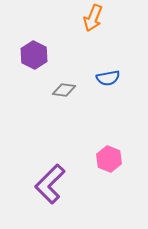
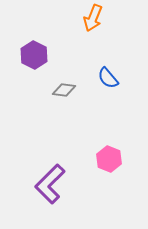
blue semicircle: rotated 60 degrees clockwise
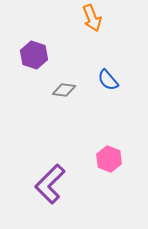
orange arrow: moved 1 px left; rotated 44 degrees counterclockwise
purple hexagon: rotated 8 degrees counterclockwise
blue semicircle: moved 2 px down
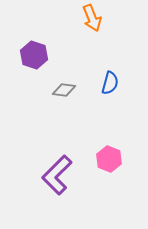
blue semicircle: moved 2 px right, 3 px down; rotated 125 degrees counterclockwise
purple L-shape: moved 7 px right, 9 px up
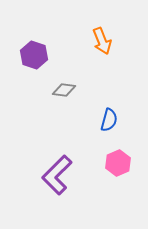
orange arrow: moved 10 px right, 23 px down
blue semicircle: moved 1 px left, 37 px down
pink hexagon: moved 9 px right, 4 px down; rotated 15 degrees clockwise
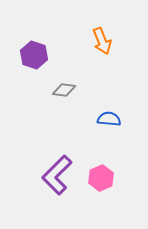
blue semicircle: moved 1 px up; rotated 100 degrees counterclockwise
pink hexagon: moved 17 px left, 15 px down
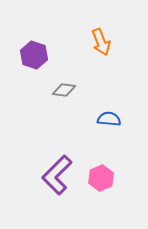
orange arrow: moved 1 px left, 1 px down
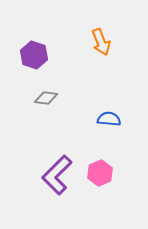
gray diamond: moved 18 px left, 8 px down
pink hexagon: moved 1 px left, 5 px up
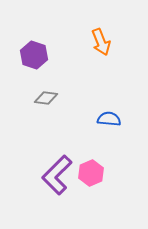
pink hexagon: moved 9 px left
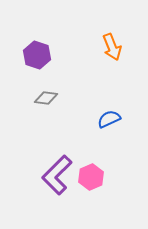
orange arrow: moved 11 px right, 5 px down
purple hexagon: moved 3 px right
blue semicircle: rotated 30 degrees counterclockwise
pink hexagon: moved 4 px down
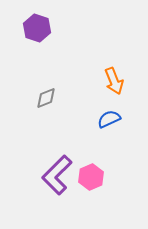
orange arrow: moved 2 px right, 34 px down
purple hexagon: moved 27 px up
gray diamond: rotated 30 degrees counterclockwise
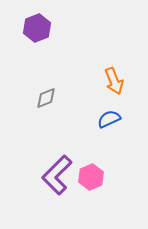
purple hexagon: rotated 20 degrees clockwise
